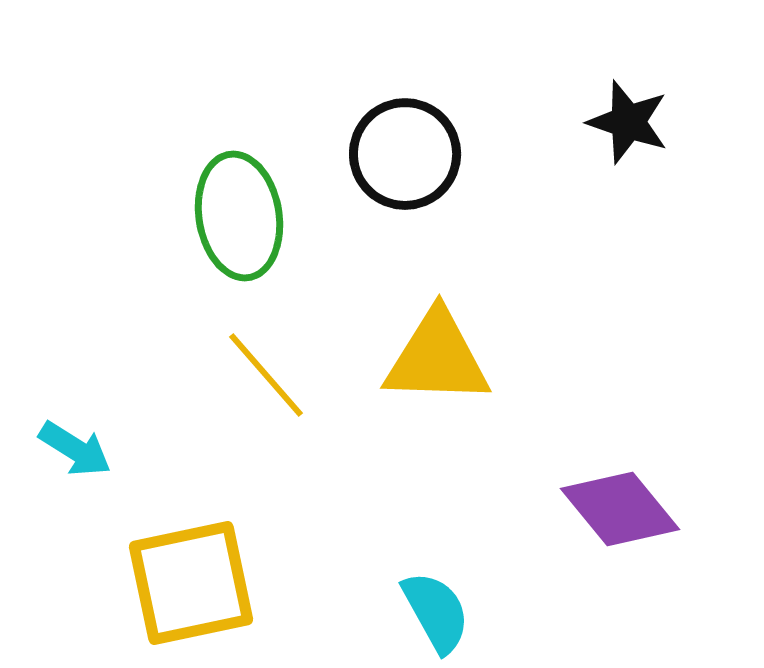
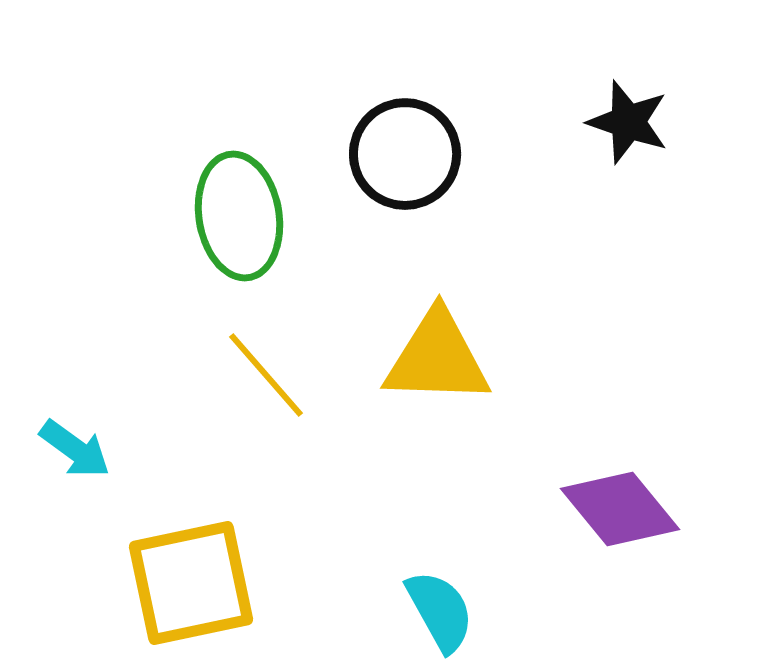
cyan arrow: rotated 4 degrees clockwise
cyan semicircle: moved 4 px right, 1 px up
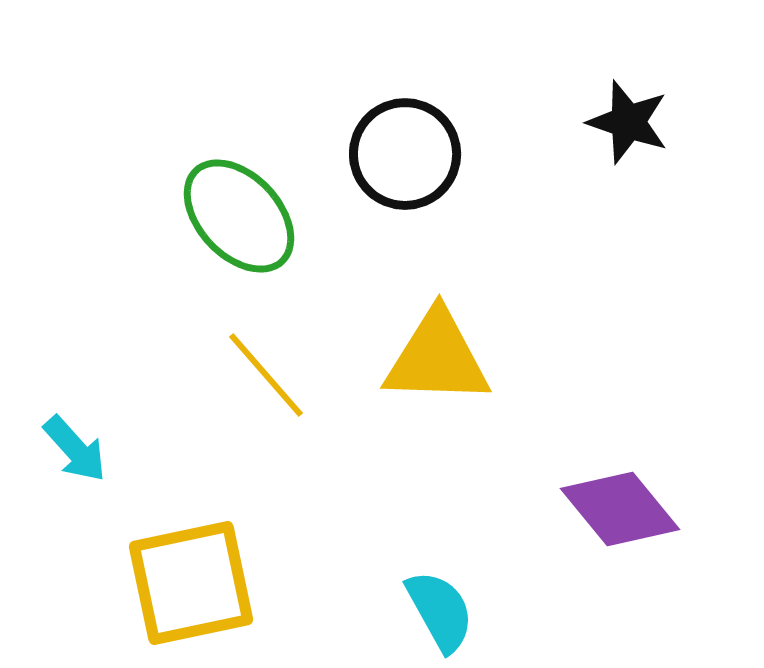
green ellipse: rotated 34 degrees counterclockwise
cyan arrow: rotated 12 degrees clockwise
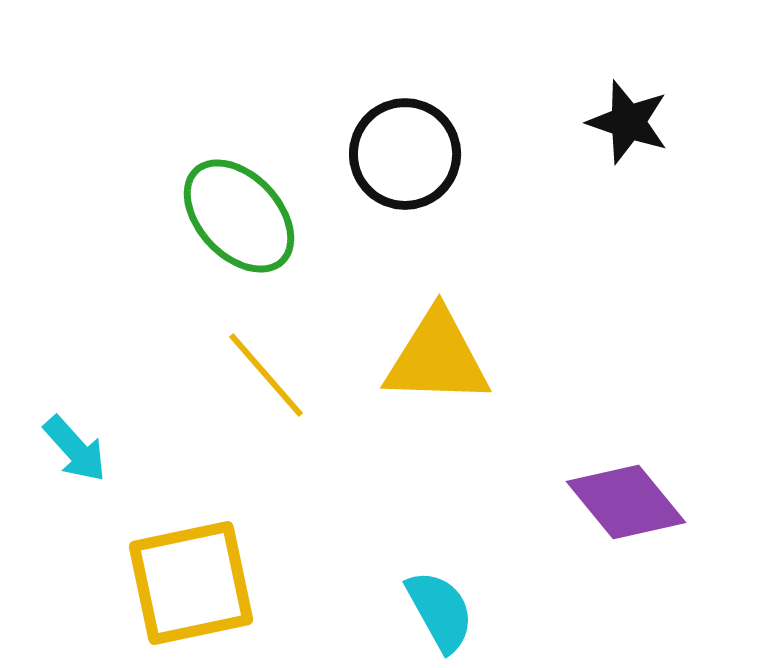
purple diamond: moved 6 px right, 7 px up
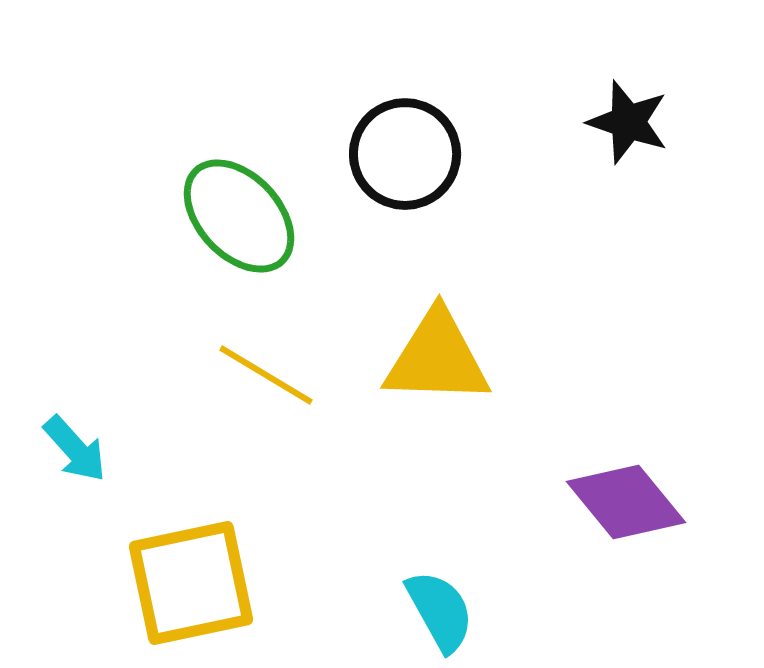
yellow line: rotated 18 degrees counterclockwise
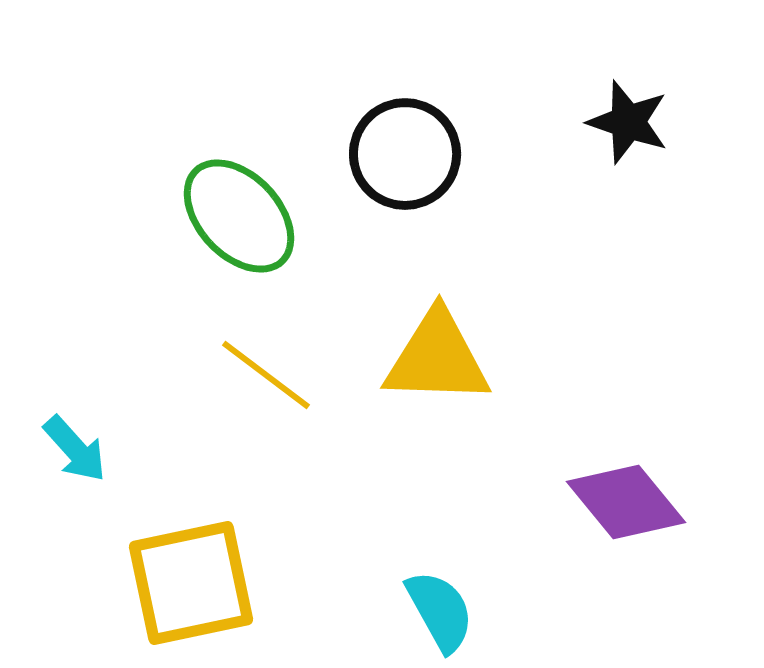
yellow line: rotated 6 degrees clockwise
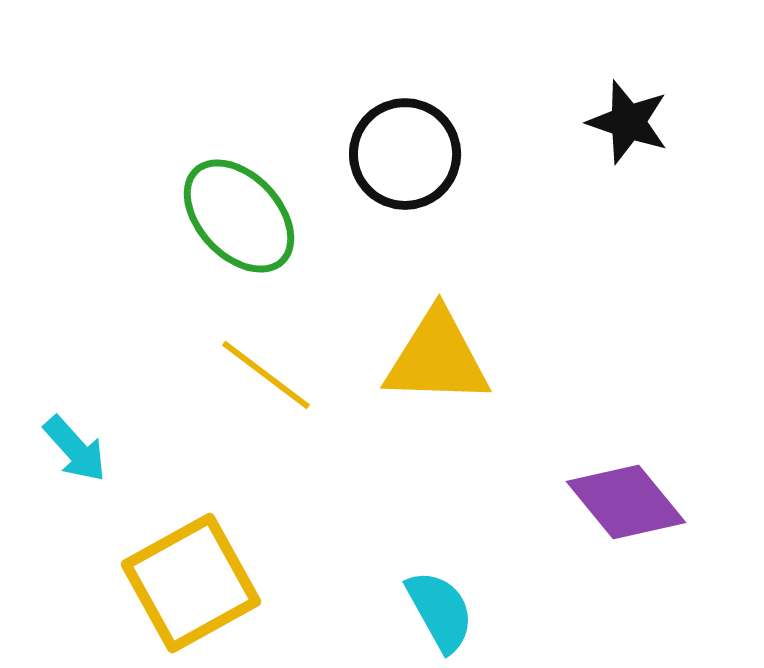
yellow square: rotated 17 degrees counterclockwise
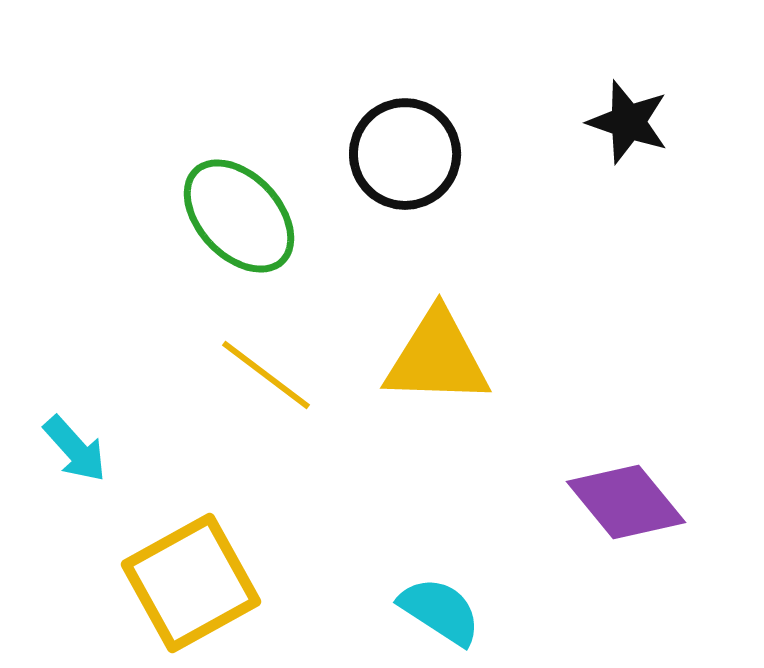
cyan semicircle: rotated 28 degrees counterclockwise
